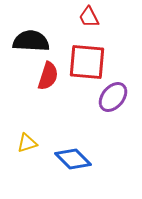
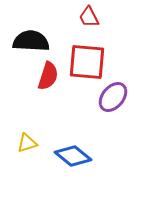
blue diamond: moved 3 px up; rotated 6 degrees counterclockwise
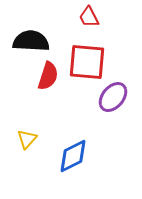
yellow triangle: moved 4 px up; rotated 30 degrees counterclockwise
blue diamond: rotated 66 degrees counterclockwise
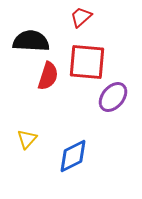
red trapezoid: moved 8 px left; rotated 75 degrees clockwise
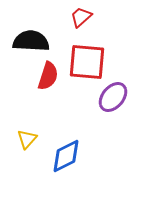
blue diamond: moved 7 px left
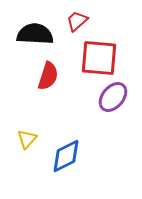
red trapezoid: moved 4 px left, 4 px down
black semicircle: moved 4 px right, 7 px up
red square: moved 12 px right, 4 px up
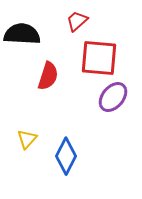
black semicircle: moved 13 px left
blue diamond: rotated 36 degrees counterclockwise
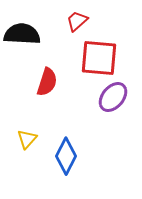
red semicircle: moved 1 px left, 6 px down
